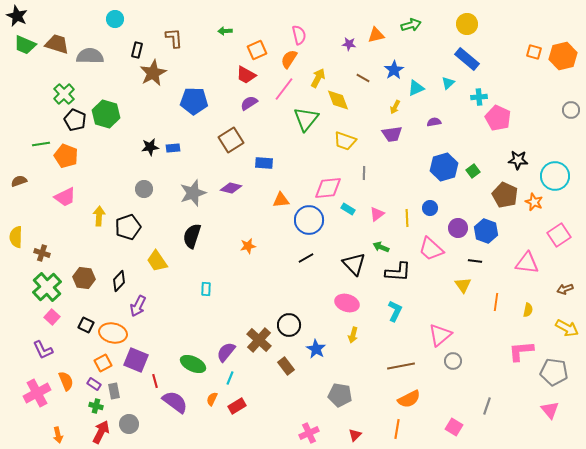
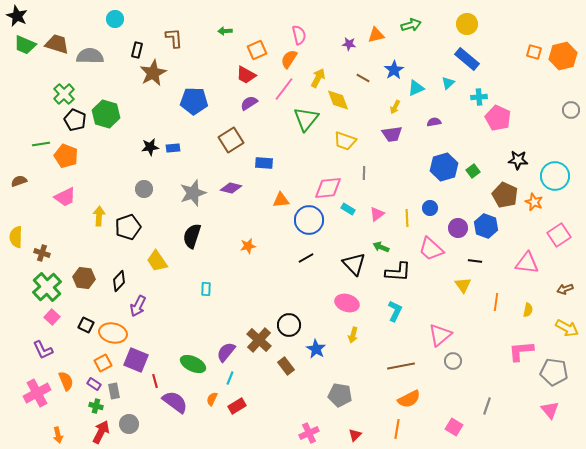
blue hexagon at (486, 231): moved 5 px up
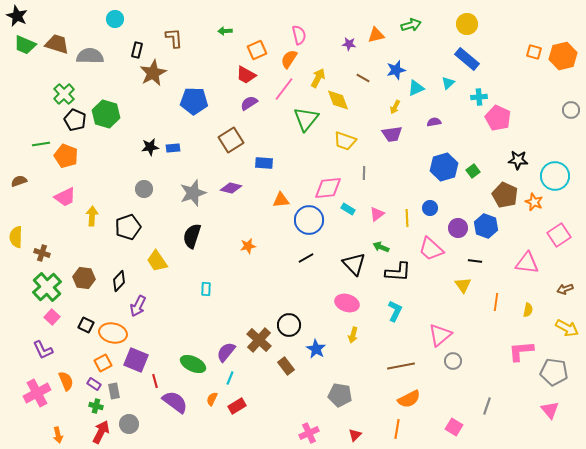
blue star at (394, 70): moved 2 px right; rotated 18 degrees clockwise
yellow arrow at (99, 216): moved 7 px left
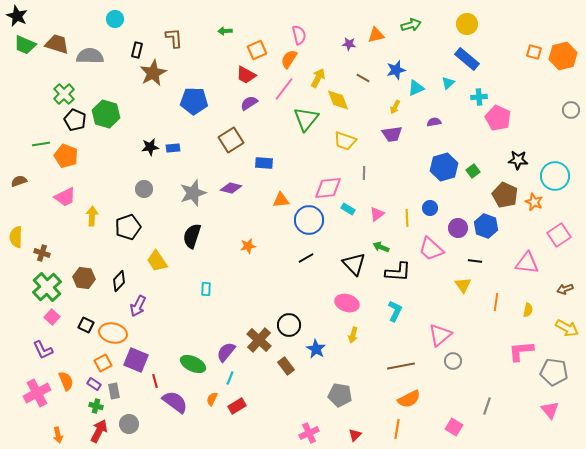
red arrow at (101, 432): moved 2 px left, 1 px up
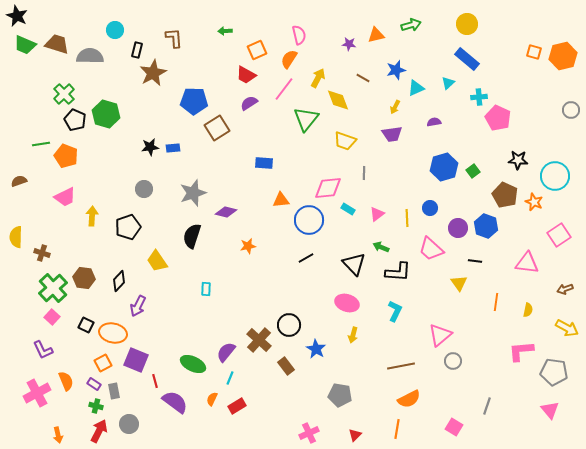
cyan circle at (115, 19): moved 11 px down
brown square at (231, 140): moved 14 px left, 12 px up
purple diamond at (231, 188): moved 5 px left, 24 px down
yellow triangle at (463, 285): moved 4 px left, 2 px up
green cross at (47, 287): moved 6 px right, 1 px down
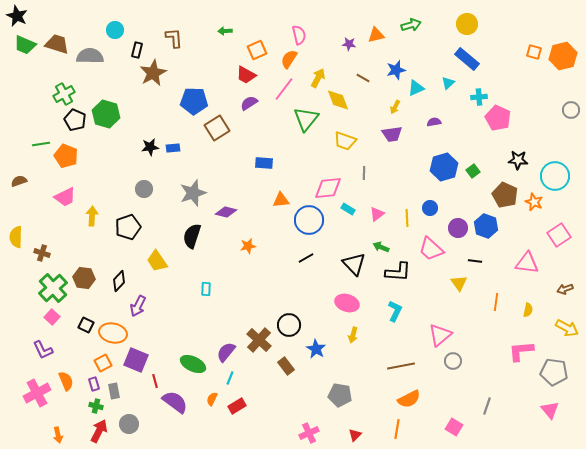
green cross at (64, 94): rotated 15 degrees clockwise
purple rectangle at (94, 384): rotated 40 degrees clockwise
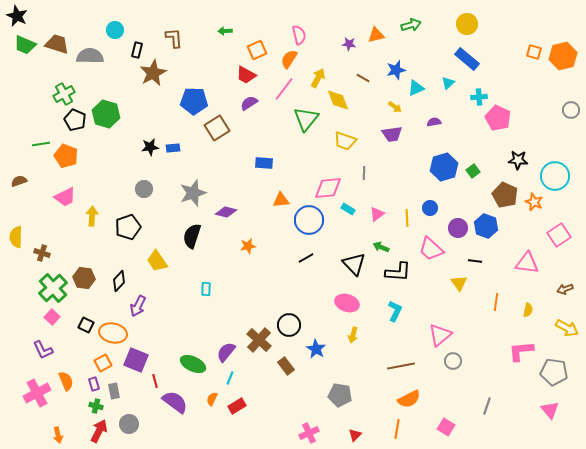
yellow arrow at (395, 107): rotated 80 degrees counterclockwise
pink square at (454, 427): moved 8 px left
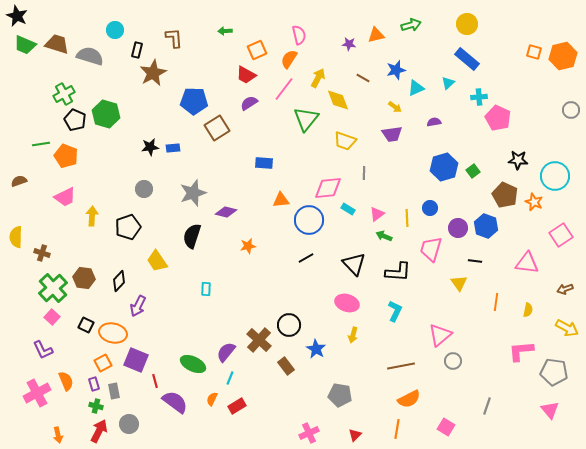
gray semicircle at (90, 56): rotated 16 degrees clockwise
pink square at (559, 235): moved 2 px right
green arrow at (381, 247): moved 3 px right, 11 px up
pink trapezoid at (431, 249): rotated 64 degrees clockwise
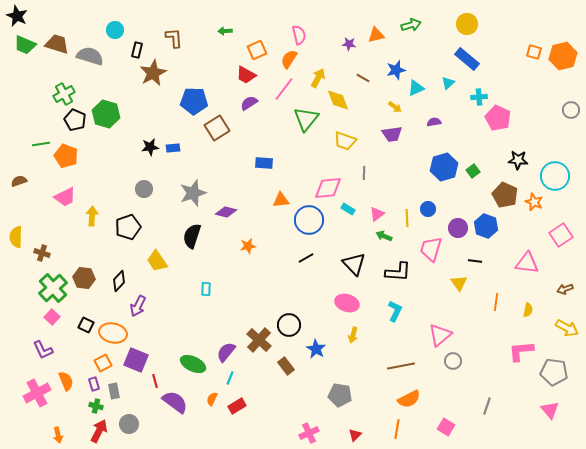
blue circle at (430, 208): moved 2 px left, 1 px down
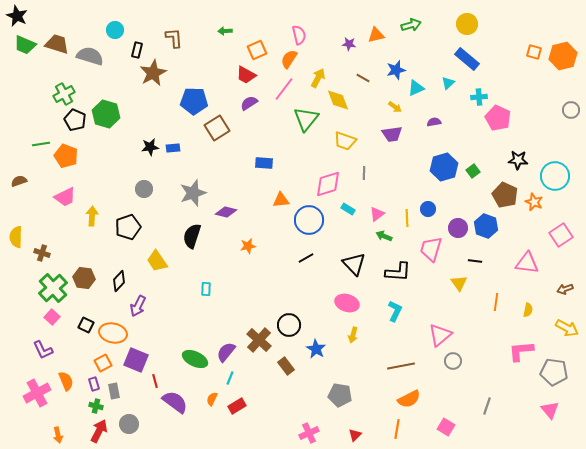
pink diamond at (328, 188): moved 4 px up; rotated 12 degrees counterclockwise
green ellipse at (193, 364): moved 2 px right, 5 px up
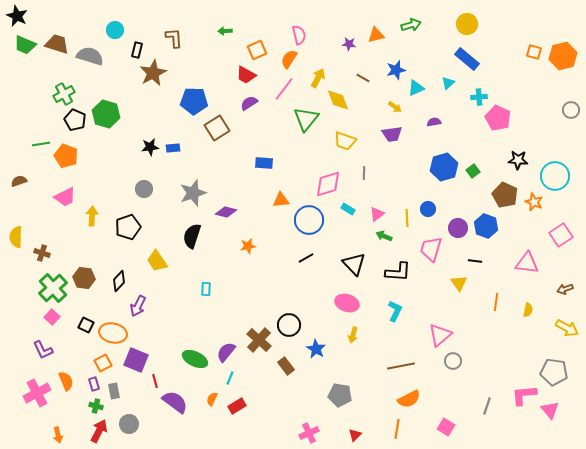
pink L-shape at (521, 351): moved 3 px right, 44 px down
